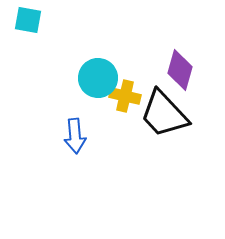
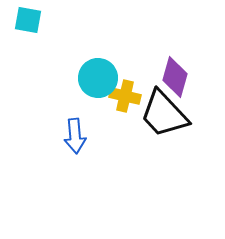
purple diamond: moved 5 px left, 7 px down
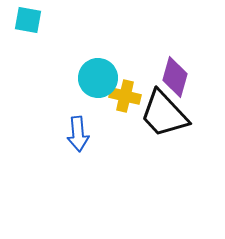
blue arrow: moved 3 px right, 2 px up
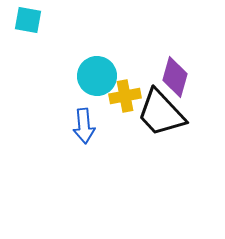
cyan circle: moved 1 px left, 2 px up
yellow cross: rotated 24 degrees counterclockwise
black trapezoid: moved 3 px left, 1 px up
blue arrow: moved 6 px right, 8 px up
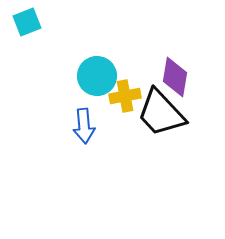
cyan square: moved 1 px left, 2 px down; rotated 32 degrees counterclockwise
purple diamond: rotated 6 degrees counterclockwise
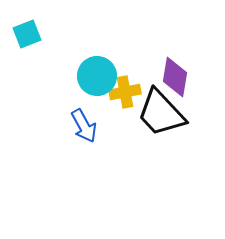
cyan square: moved 12 px down
yellow cross: moved 4 px up
blue arrow: rotated 24 degrees counterclockwise
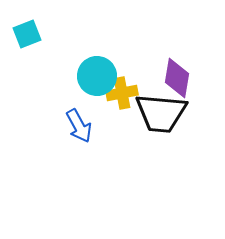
purple diamond: moved 2 px right, 1 px down
yellow cross: moved 3 px left, 1 px down
black trapezoid: rotated 42 degrees counterclockwise
blue arrow: moved 5 px left
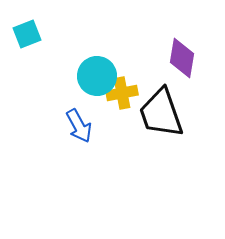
purple diamond: moved 5 px right, 20 px up
black trapezoid: rotated 66 degrees clockwise
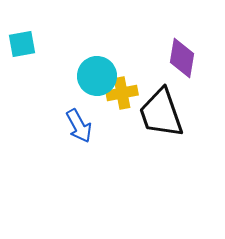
cyan square: moved 5 px left, 10 px down; rotated 12 degrees clockwise
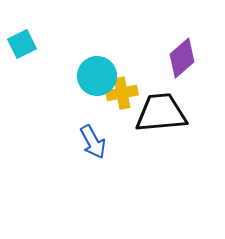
cyan square: rotated 16 degrees counterclockwise
purple diamond: rotated 39 degrees clockwise
black trapezoid: rotated 104 degrees clockwise
blue arrow: moved 14 px right, 16 px down
